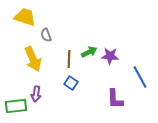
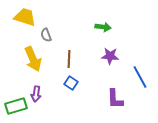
green arrow: moved 14 px right, 25 px up; rotated 35 degrees clockwise
green rectangle: rotated 10 degrees counterclockwise
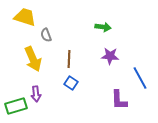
blue line: moved 1 px down
purple arrow: rotated 14 degrees counterclockwise
purple L-shape: moved 4 px right, 1 px down
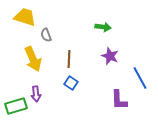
purple star: rotated 18 degrees clockwise
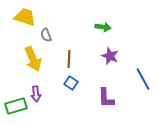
blue line: moved 3 px right, 1 px down
purple L-shape: moved 13 px left, 2 px up
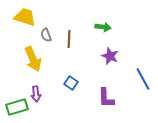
brown line: moved 20 px up
green rectangle: moved 1 px right, 1 px down
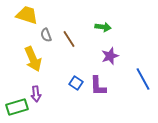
yellow trapezoid: moved 2 px right, 2 px up
brown line: rotated 36 degrees counterclockwise
purple star: rotated 30 degrees clockwise
blue square: moved 5 px right
purple L-shape: moved 8 px left, 12 px up
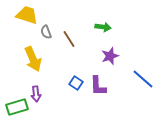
gray semicircle: moved 3 px up
blue line: rotated 20 degrees counterclockwise
